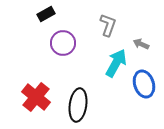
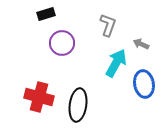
black rectangle: rotated 12 degrees clockwise
purple circle: moved 1 px left
blue ellipse: rotated 8 degrees clockwise
red cross: moved 3 px right; rotated 24 degrees counterclockwise
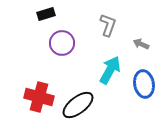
cyan arrow: moved 6 px left, 7 px down
black ellipse: rotated 44 degrees clockwise
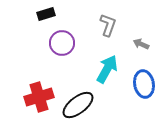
cyan arrow: moved 3 px left, 1 px up
red cross: rotated 32 degrees counterclockwise
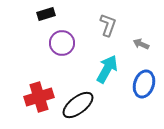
blue ellipse: rotated 28 degrees clockwise
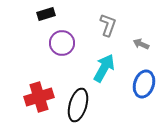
cyan arrow: moved 3 px left, 1 px up
black ellipse: rotated 36 degrees counterclockwise
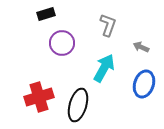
gray arrow: moved 3 px down
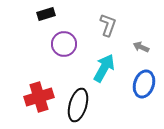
purple circle: moved 2 px right, 1 px down
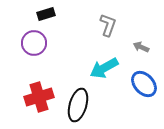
purple circle: moved 30 px left, 1 px up
cyan arrow: rotated 148 degrees counterclockwise
blue ellipse: rotated 60 degrees counterclockwise
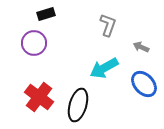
red cross: rotated 36 degrees counterclockwise
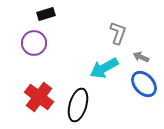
gray L-shape: moved 10 px right, 8 px down
gray arrow: moved 10 px down
